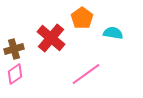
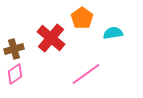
cyan semicircle: rotated 18 degrees counterclockwise
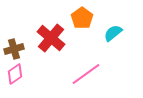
cyan semicircle: rotated 30 degrees counterclockwise
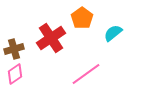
red cross: rotated 16 degrees clockwise
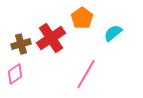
brown cross: moved 7 px right, 5 px up
pink line: rotated 24 degrees counterclockwise
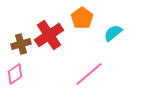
red cross: moved 2 px left, 3 px up
pink line: moved 3 px right; rotated 20 degrees clockwise
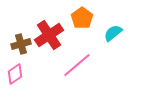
pink line: moved 12 px left, 9 px up
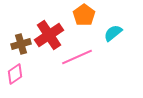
orange pentagon: moved 2 px right, 3 px up
pink line: moved 8 px up; rotated 16 degrees clockwise
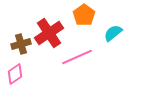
red cross: moved 2 px up
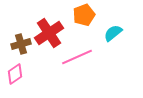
orange pentagon: rotated 15 degrees clockwise
